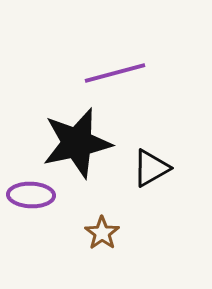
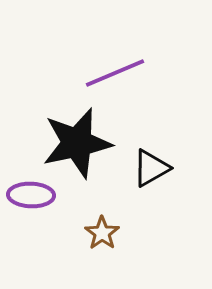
purple line: rotated 8 degrees counterclockwise
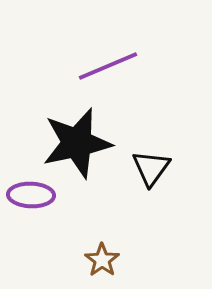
purple line: moved 7 px left, 7 px up
black triangle: rotated 24 degrees counterclockwise
brown star: moved 27 px down
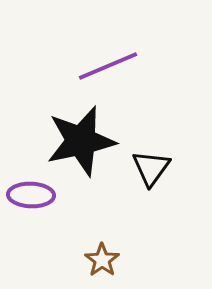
black star: moved 4 px right, 2 px up
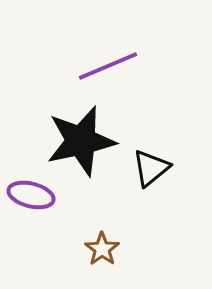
black triangle: rotated 15 degrees clockwise
purple ellipse: rotated 12 degrees clockwise
brown star: moved 11 px up
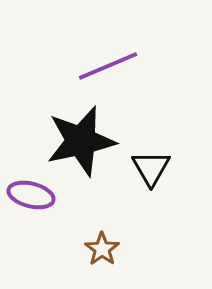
black triangle: rotated 21 degrees counterclockwise
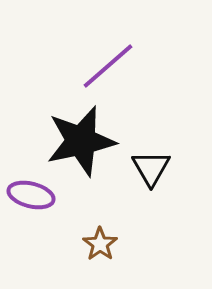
purple line: rotated 18 degrees counterclockwise
brown star: moved 2 px left, 5 px up
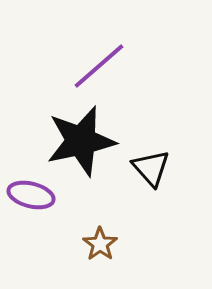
purple line: moved 9 px left
black triangle: rotated 12 degrees counterclockwise
